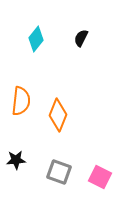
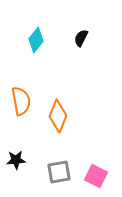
cyan diamond: moved 1 px down
orange semicircle: rotated 16 degrees counterclockwise
orange diamond: moved 1 px down
gray square: rotated 30 degrees counterclockwise
pink square: moved 4 px left, 1 px up
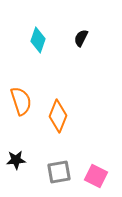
cyan diamond: moved 2 px right; rotated 20 degrees counterclockwise
orange semicircle: rotated 8 degrees counterclockwise
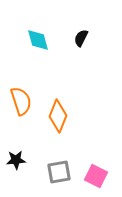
cyan diamond: rotated 35 degrees counterclockwise
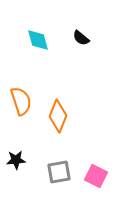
black semicircle: rotated 78 degrees counterclockwise
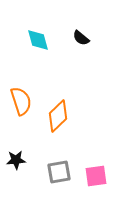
orange diamond: rotated 24 degrees clockwise
pink square: rotated 35 degrees counterclockwise
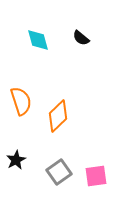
black star: rotated 24 degrees counterclockwise
gray square: rotated 25 degrees counterclockwise
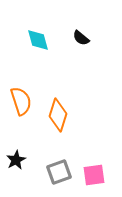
orange diamond: moved 1 px up; rotated 28 degrees counterclockwise
gray square: rotated 15 degrees clockwise
pink square: moved 2 px left, 1 px up
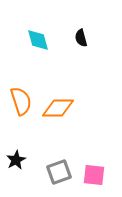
black semicircle: rotated 36 degrees clockwise
orange diamond: moved 7 px up; rotated 72 degrees clockwise
pink square: rotated 15 degrees clockwise
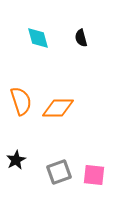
cyan diamond: moved 2 px up
